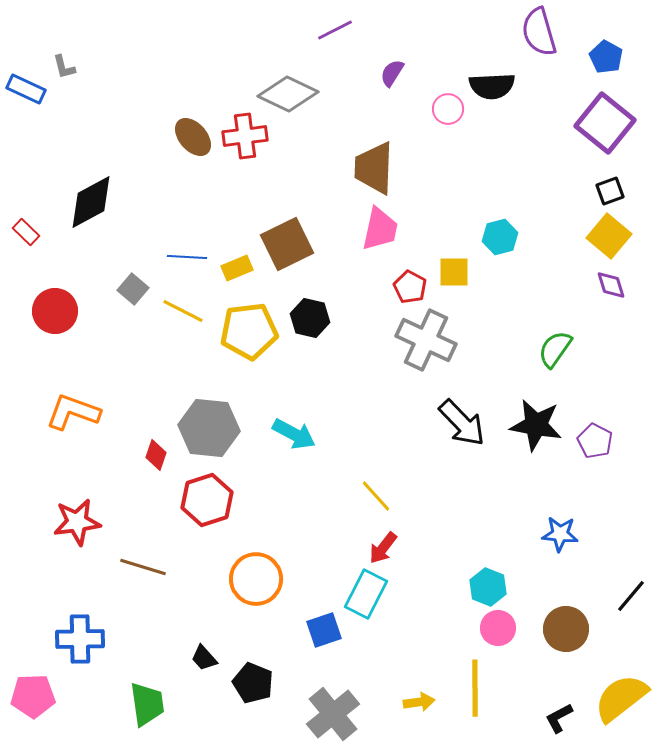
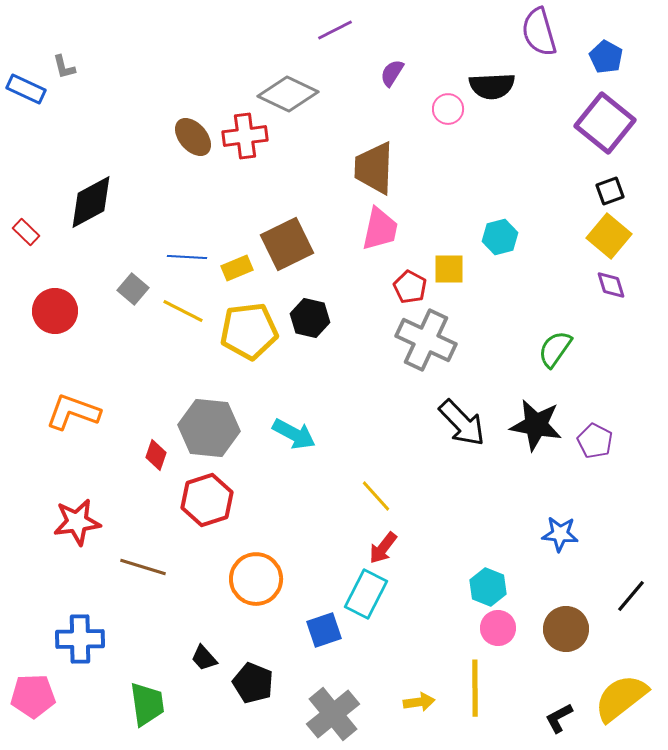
yellow square at (454, 272): moved 5 px left, 3 px up
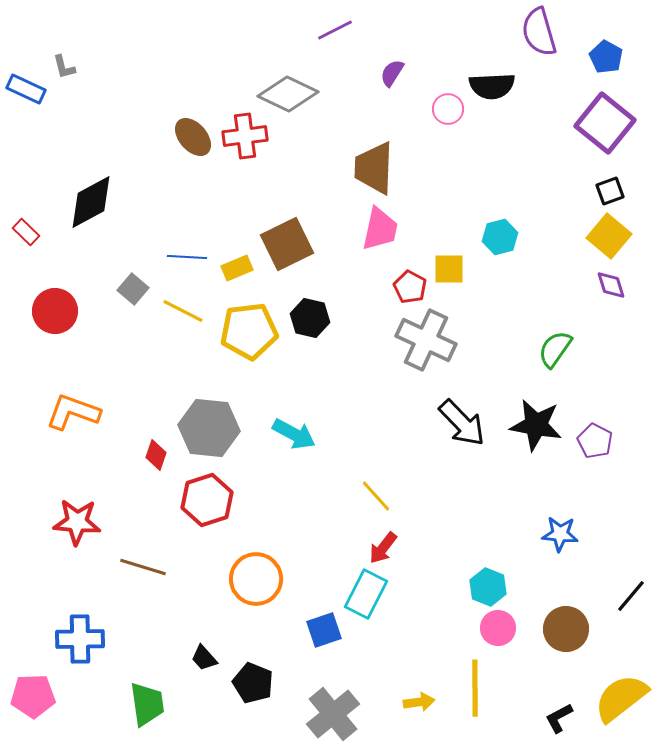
red star at (77, 522): rotated 12 degrees clockwise
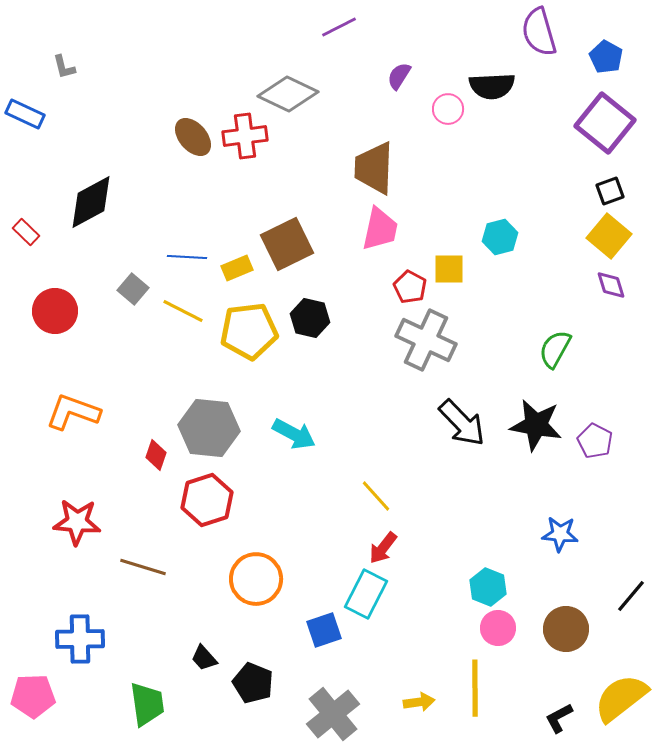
purple line at (335, 30): moved 4 px right, 3 px up
purple semicircle at (392, 73): moved 7 px right, 3 px down
blue rectangle at (26, 89): moved 1 px left, 25 px down
green semicircle at (555, 349): rotated 6 degrees counterclockwise
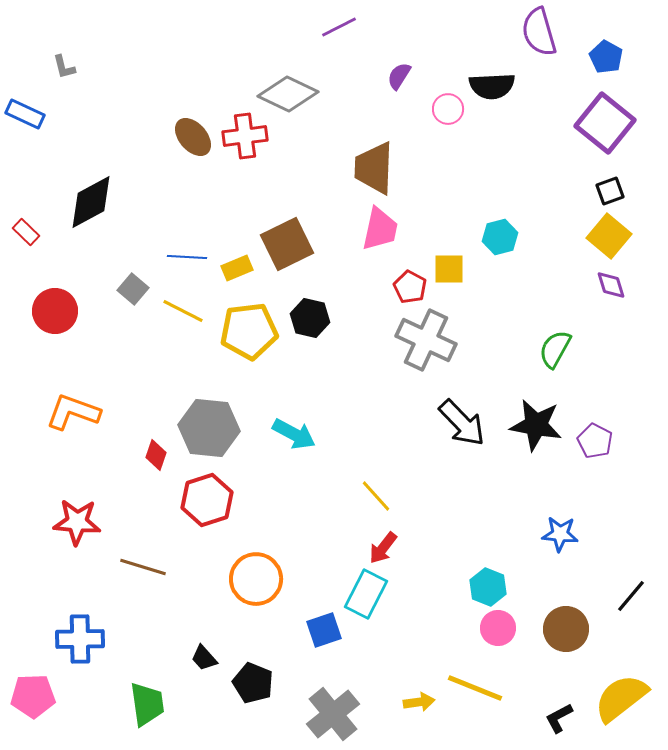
yellow line at (475, 688): rotated 68 degrees counterclockwise
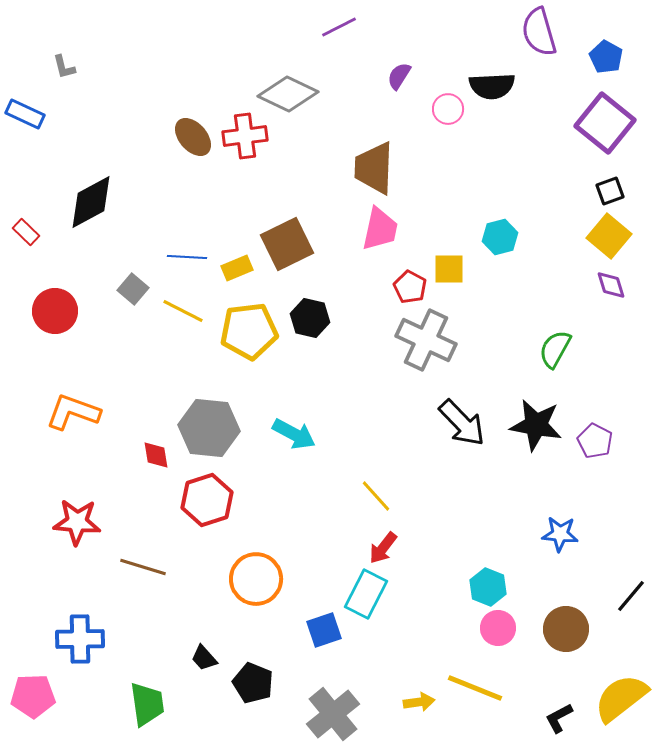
red diamond at (156, 455): rotated 28 degrees counterclockwise
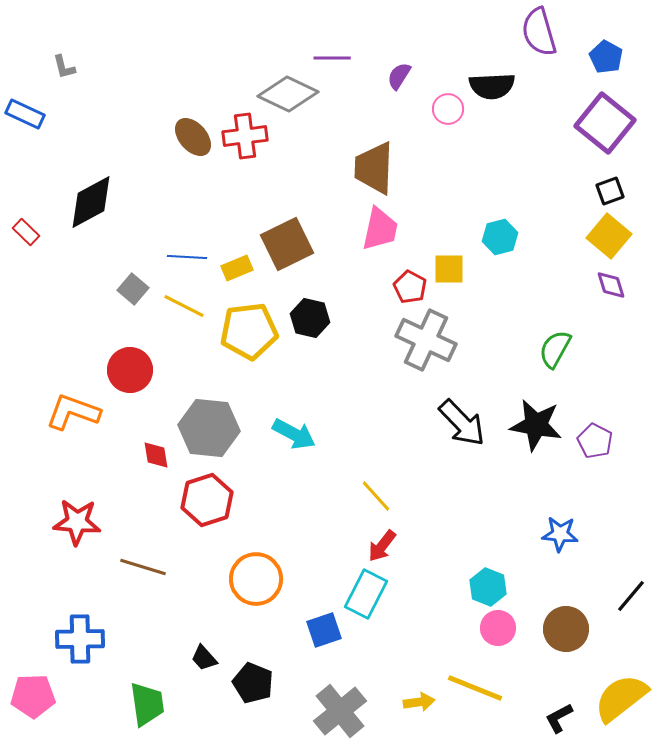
purple line at (339, 27): moved 7 px left, 31 px down; rotated 27 degrees clockwise
red circle at (55, 311): moved 75 px right, 59 px down
yellow line at (183, 311): moved 1 px right, 5 px up
red arrow at (383, 548): moved 1 px left, 2 px up
gray cross at (333, 714): moved 7 px right, 3 px up
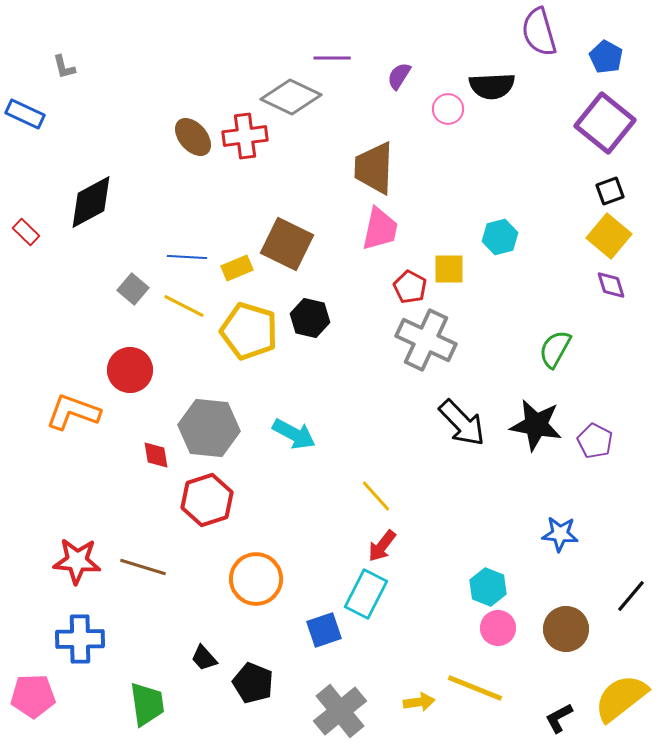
gray diamond at (288, 94): moved 3 px right, 3 px down
brown square at (287, 244): rotated 38 degrees counterclockwise
yellow pentagon at (249, 331): rotated 24 degrees clockwise
red star at (77, 522): moved 39 px down
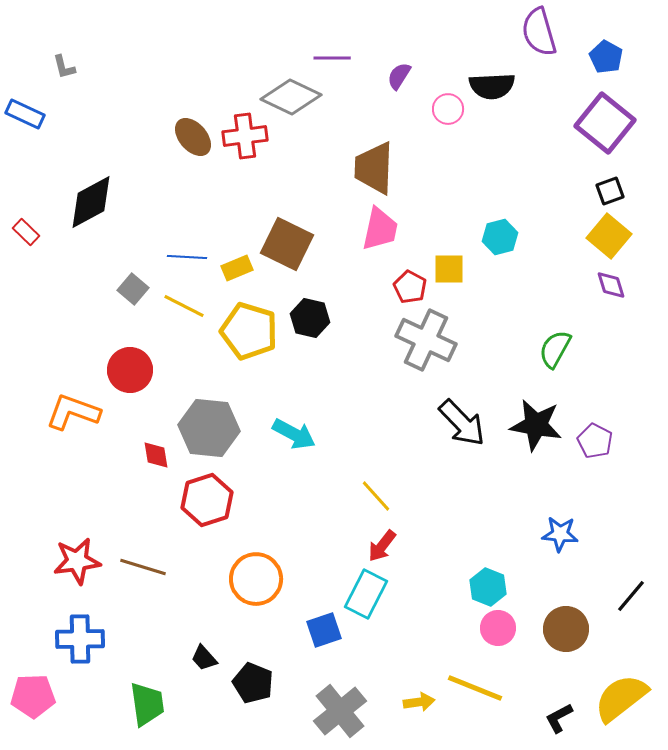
red star at (77, 561): rotated 12 degrees counterclockwise
